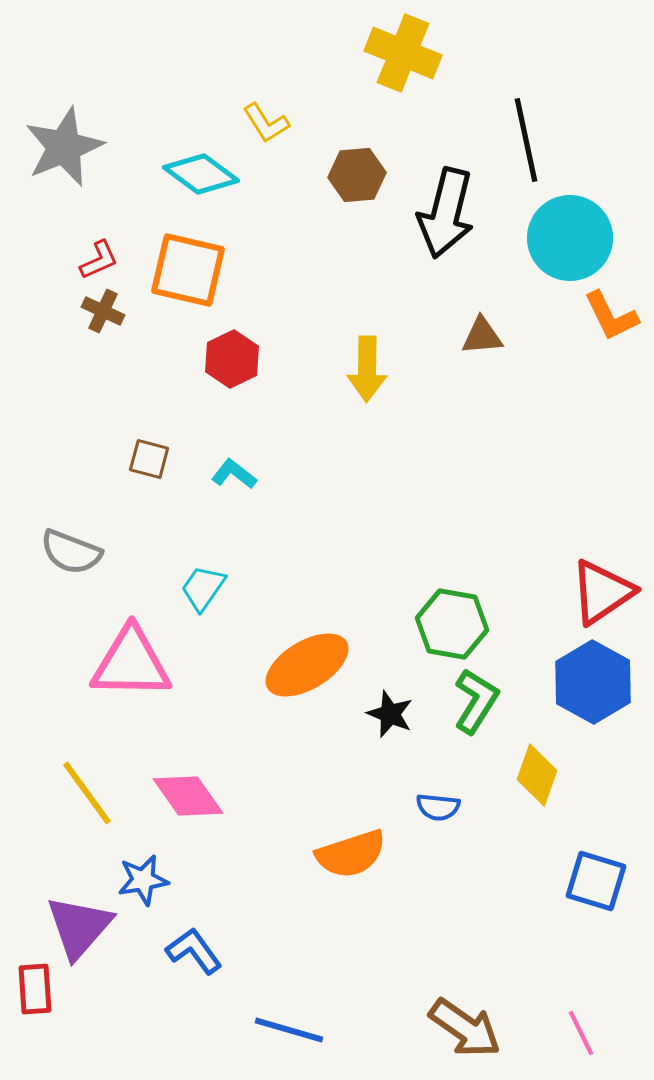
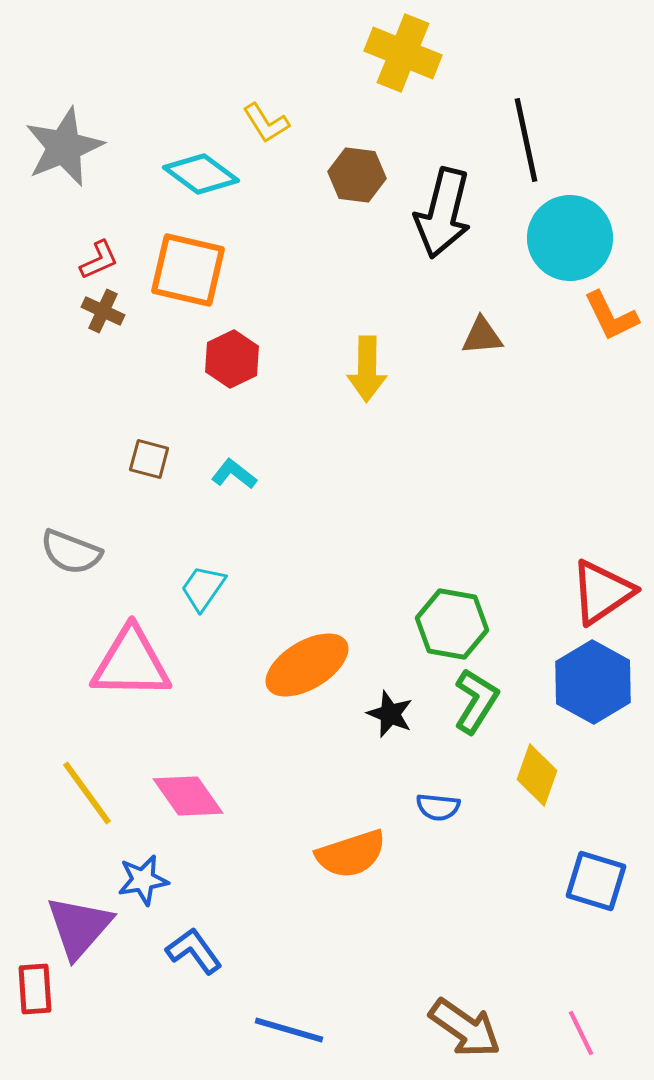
brown hexagon: rotated 12 degrees clockwise
black arrow: moved 3 px left
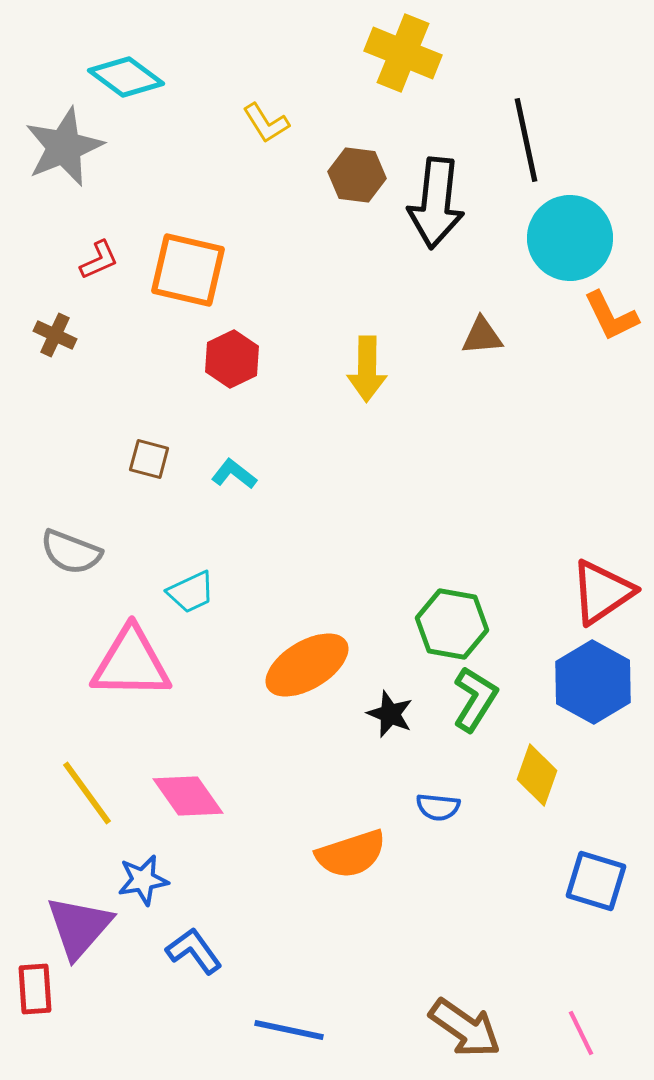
cyan diamond: moved 75 px left, 97 px up
black arrow: moved 7 px left, 10 px up; rotated 8 degrees counterclockwise
brown cross: moved 48 px left, 24 px down
cyan trapezoid: moved 12 px left, 4 px down; rotated 150 degrees counterclockwise
green L-shape: moved 1 px left, 2 px up
blue line: rotated 4 degrees counterclockwise
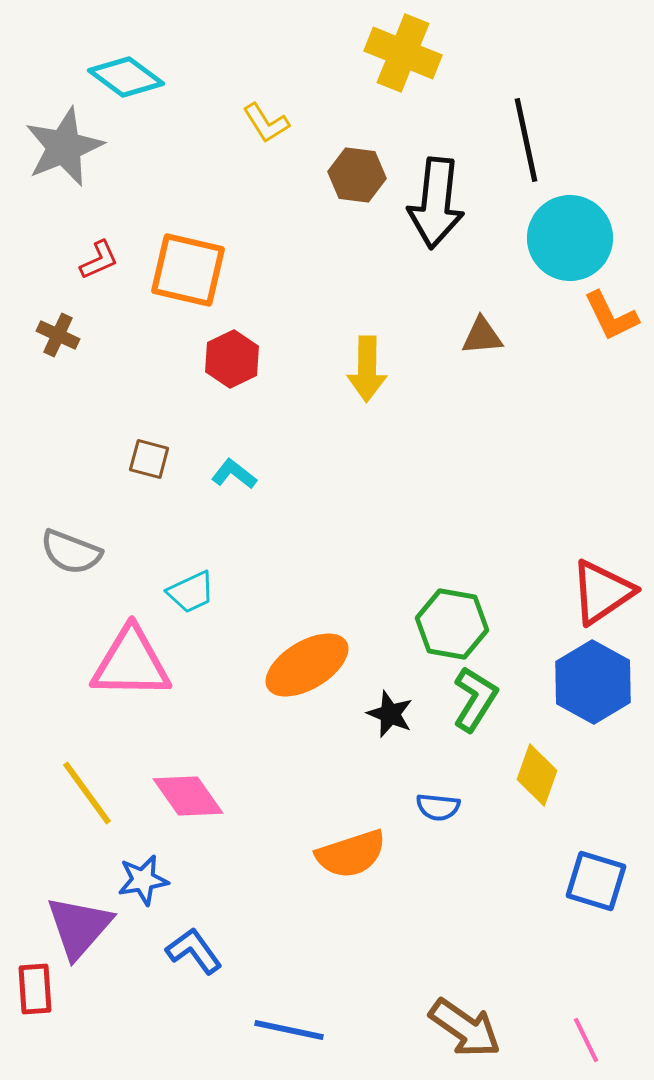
brown cross: moved 3 px right
pink line: moved 5 px right, 7 px down
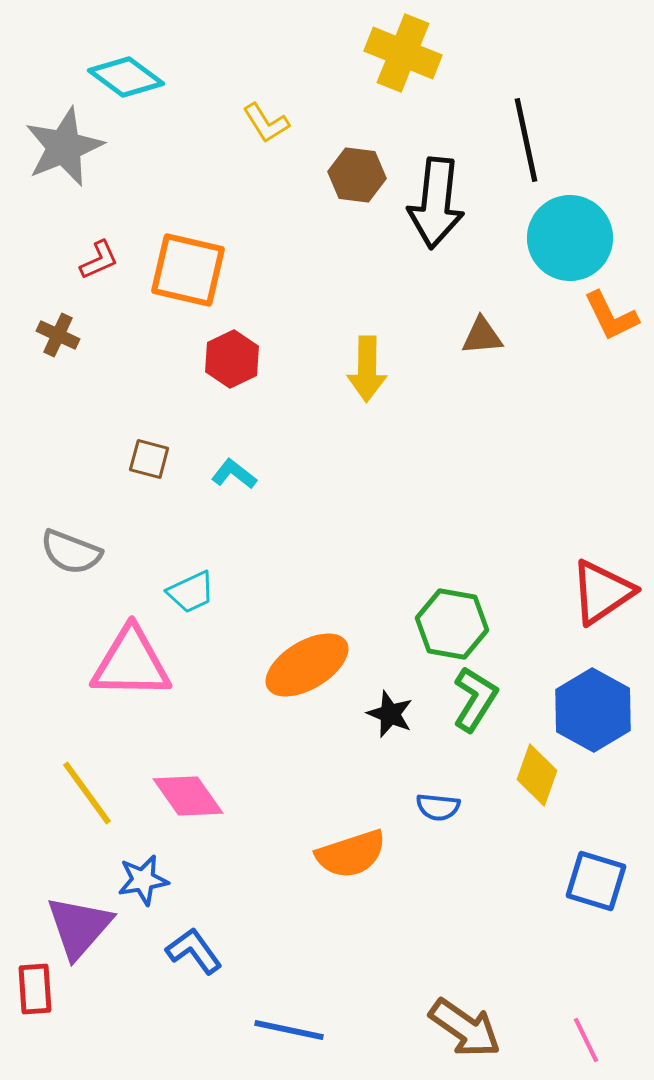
blue hexagon: moved 28 px down
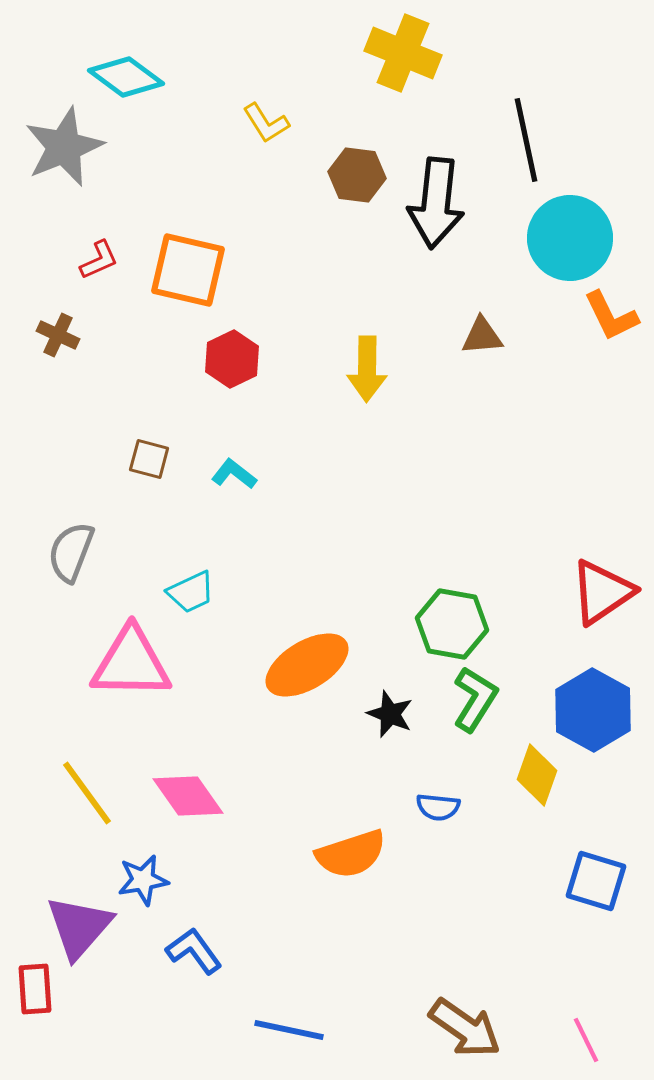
gray semicircle: rotated 90 degrees clockwise
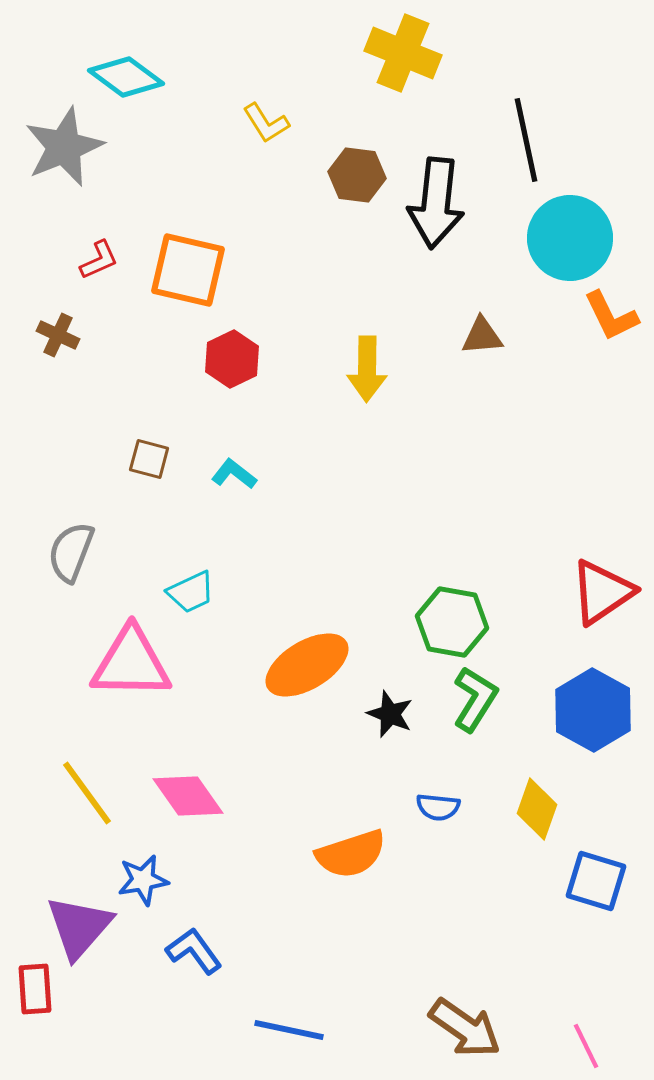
green hexagon: moved 2 px up
yellow diamond: moved 34 px down
pink line: moved 6 px down
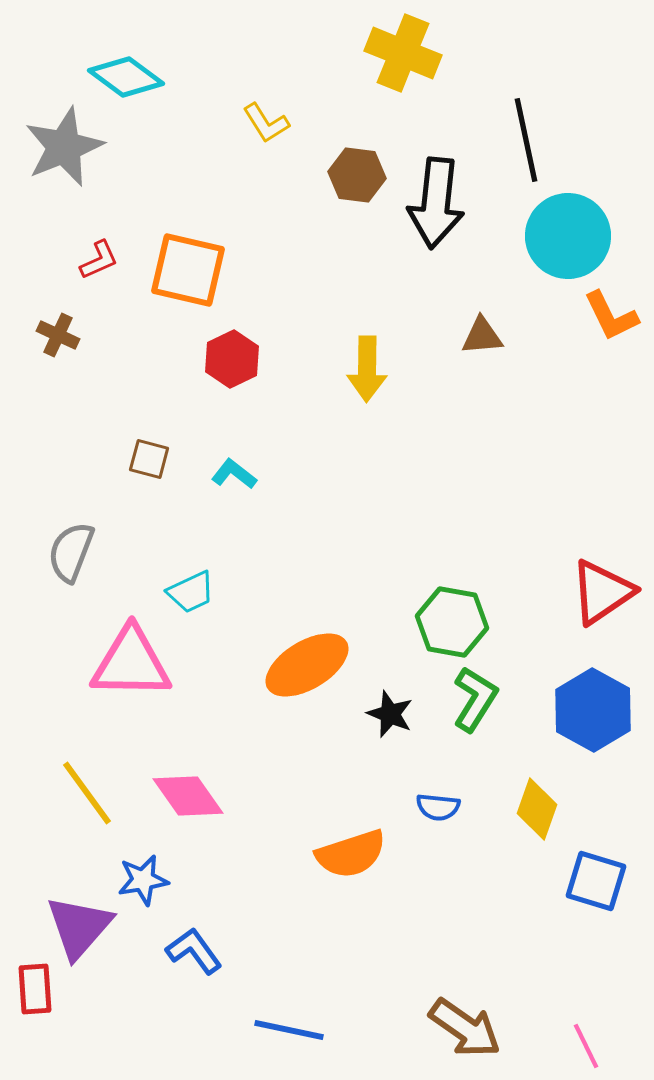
cyan circle: moved 2 px left, 2 px up
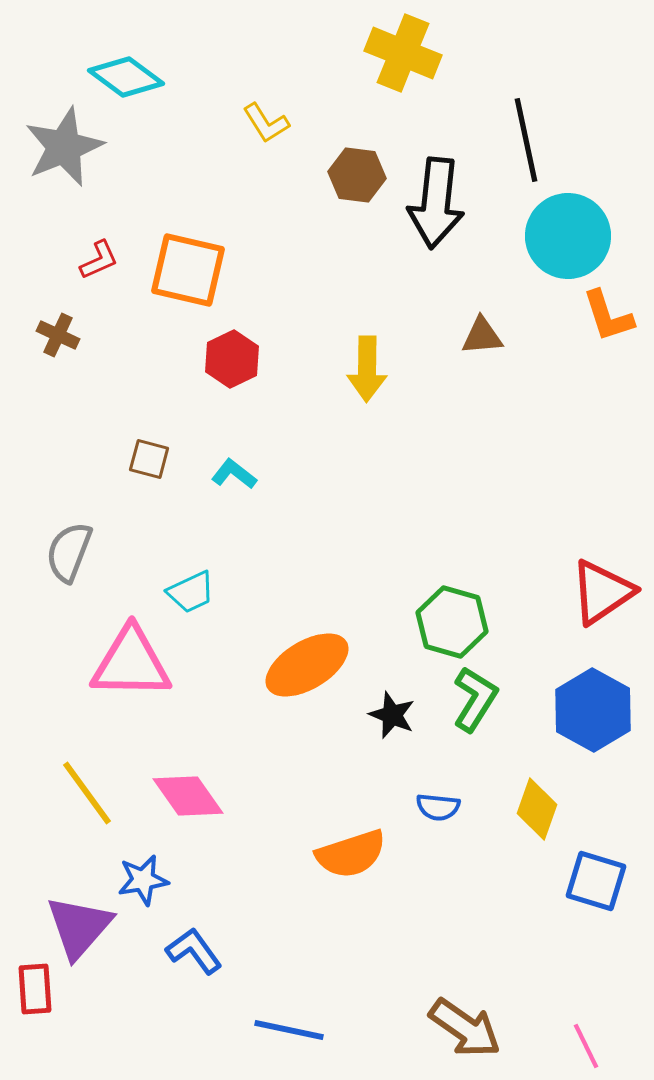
orange L-shape: moved 3 px left; rotated 8 degrees clockwise
gray semicircle: moved 2 px left
green hexagon: rotated 6 degrees clockwise
black star: moved 2 px right, 1 px down
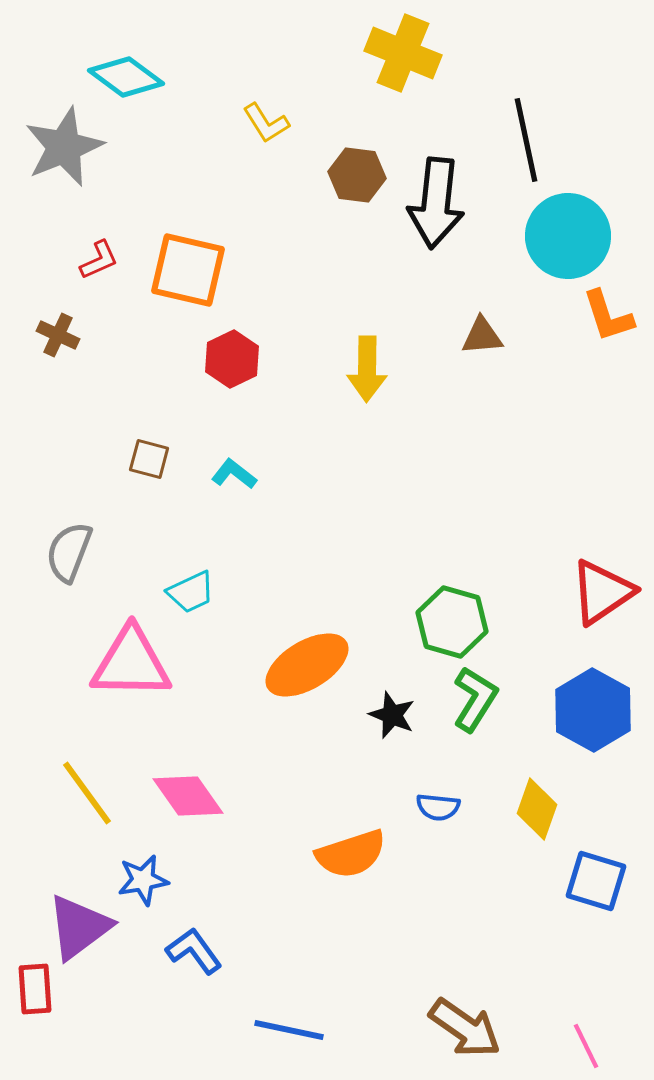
purple triangle: rotated 12 degrees clockwise
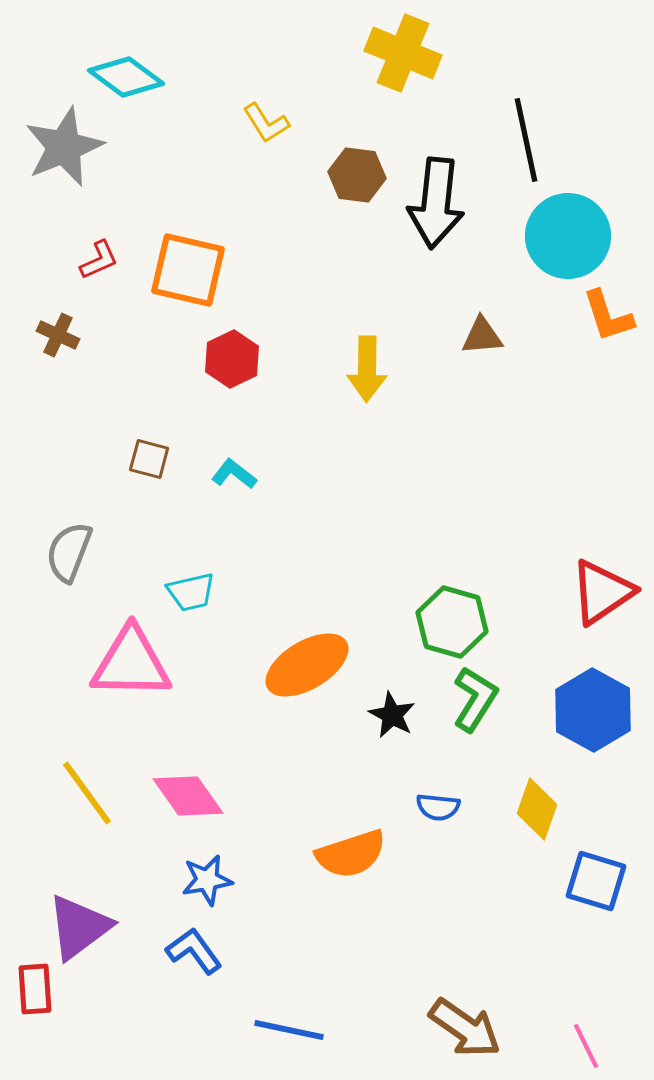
cyan trapezoid: rotated 12 degrees clockwise
black star: rotated 6 degrees clockwise
blue star: moved 64 px right
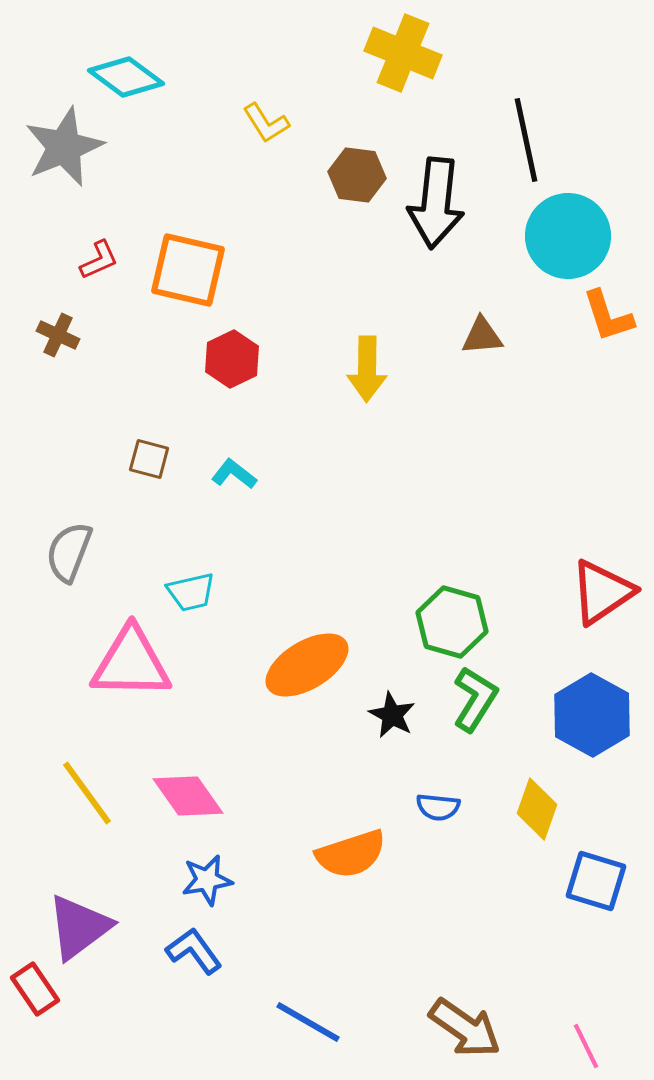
blue hexagon: moved 1 px left, 5 px down
red rectangle: rotated 30 degrees counterclockwise
blue line: moved 19 px right, 8 px up; rotated 18 degrees clockwise
